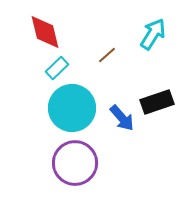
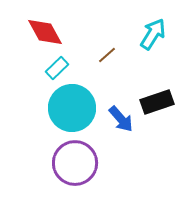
red diamond: rotated 15 degrees counterclockwise
blue arrow: moved 1 px left, 1 px down
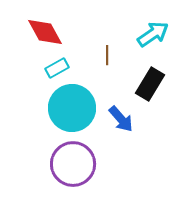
cyan arrow: rotated 24 degrees clockwise
brown line: rotated 48 degrees counterclockwise
cyan rectangle: rotated 15 degrees clockwise
black rectangle: moved 7 px left, 18 px up; rotated 40 degrees counterclockwise
purple circle: moved 2 px left, 1 px down
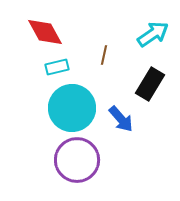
brown line: moved 3 px left; rotated 12 degrees clockwise
cyan rectangle: moved 1 px up; rotated 15 degrees clockwise
purple circle: moved 4 px right, 4 px up
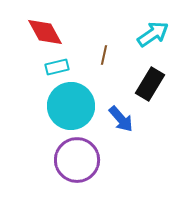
cyan circle: moved 1 px left, 2 px up
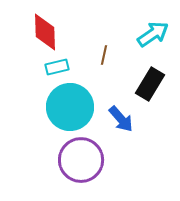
red diamond: rotated 27 degrees clockwise
cyan circle: moved 1 px left, 1 px down
purple circle: moved 4 px right
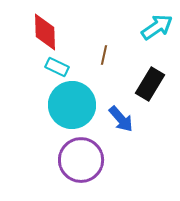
cyan arrow: moved 4 px right, 7 px up
cyan rectangle: rotated 40 degrees clockwise
cyan circle: moved 2 px right, 2 px up
